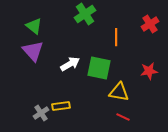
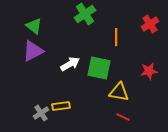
purple triangle: rotated 45 degrees clockwise
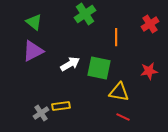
green triangle: moved 4 px up
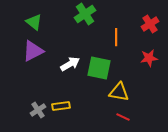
red star: moved 13 px up
gray cross: moved 3 px left, 3 px up
